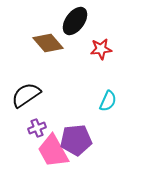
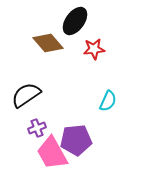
red star: moved 7 px left
pink trapezoid: moved 1 px left, 2 px down
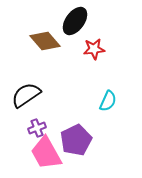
brown diamond: moved 3 px left, 2 px up
purple pentagon: rotated 20 degrees counterclockwise
pink trapezoid: moved 6 px left
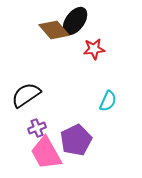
brown diamond: moved 9 px right, 11 px up
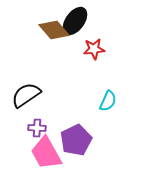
purple cross: rotated 24 degrees clockwise
